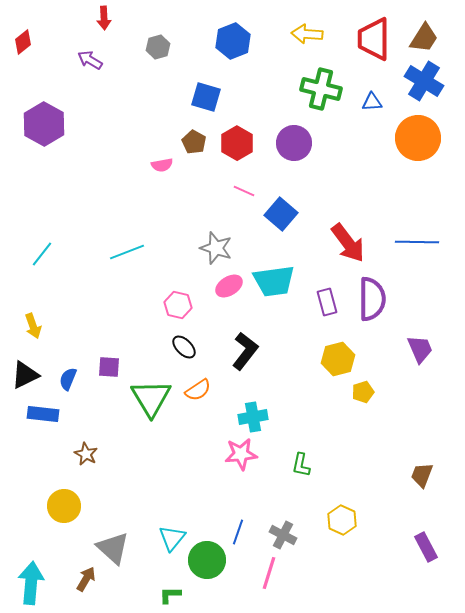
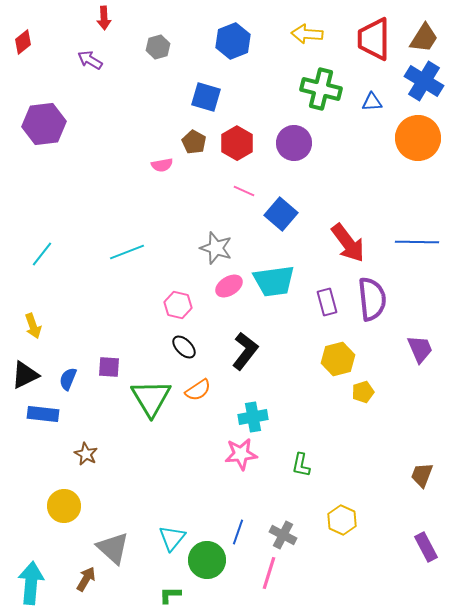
purple hexagon at (44, 124): rotated 24 degrees clockwise
purple semicircle at (372, 299): rotated 6 degrees counterclockwise
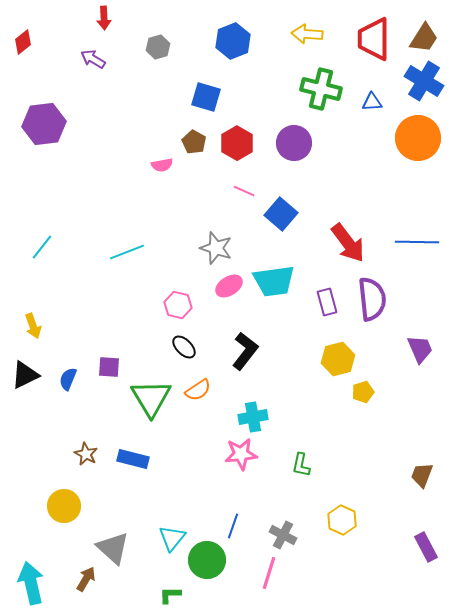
purple arrow at (90, 60): moved 3 px right, 1 px up
cyan line at (42, 254): moved 7 px up
blue rectangle at (43, 414): moved 90 px right, 45 px down; rotated 8 degrees clockwise
blue line at (238, 532): moved 5 px left, 6 px up
cyan arrow at (31, 583): rotated 18 degrees counterclockwise
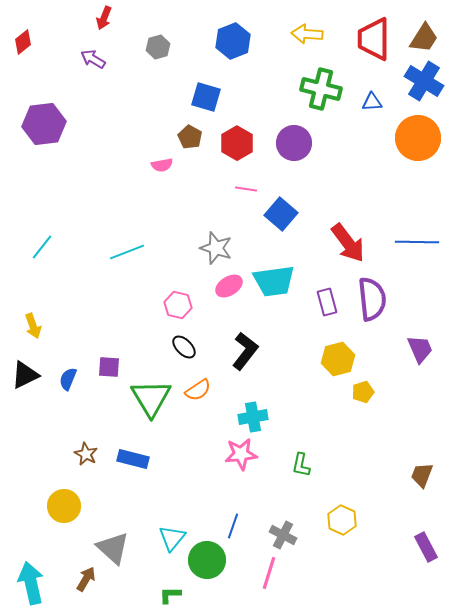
red arrow at (104, 18): rotated 25 degrees clockwise
brown pentagon at (194, 142): moved 4 px left, 5 px up
pink line at (244, 191): moved 2 px right, 2 px up; rotated 15 degrees counterclockwise
